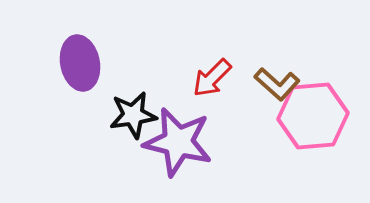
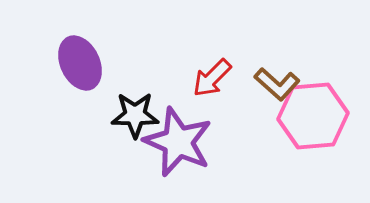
purple ellipse: rotated 14 degrees counterclockwise
black star: moved 2 px right; rotated 9 degrees clockwise
purple star: rotated 10 degrees clockwise
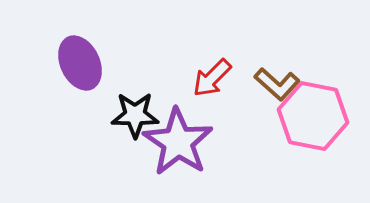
pink hexagon: rotated 16 degrees clockwise
purple star: rotated 10 degrees clockwise
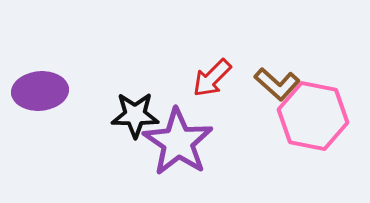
purple ellipse: moved 40 px left, 28 px down; rotated 70 degrees counterclockwise
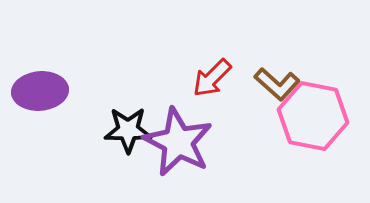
black star: moved 7 px left, 15 px down
purple star: rotated 6 degrees counterclockwise
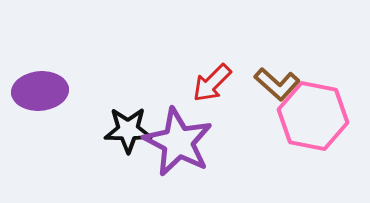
red arrow: moved 5 px down
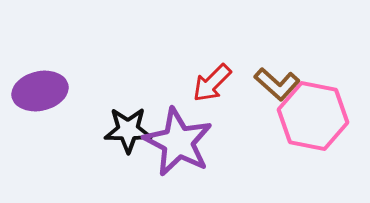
purple ellipse: rotated 8 degrees counterclockwise
